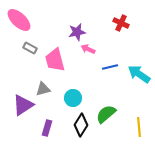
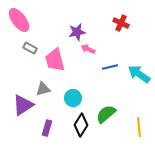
pink ellipse: rotated 10 degrees clockwise
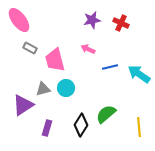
purple star: moved 15 px right, 12 px up
cyan circle: moved 7 px left, 10 px up
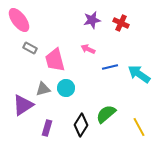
yellow line: rotated 24 degrees counterclockwise
